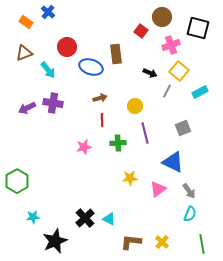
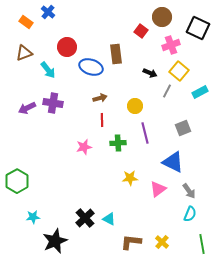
black square: rotated 10 degrees clockwise
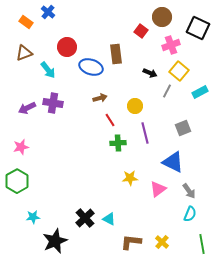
red line: moved 8 px right; rotated 32 degrees counterclockwise
pink star: moved 63 px left
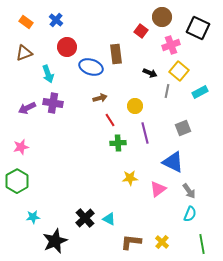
blue cross: moved 8 px right, 8 px down
cyan arrow: moved 4 px down; rotated 18 degrees clockwise
gray line: rotated 16 degrees counterclockwise
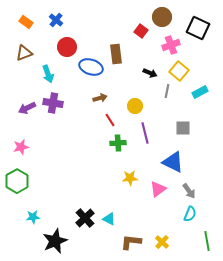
gray square: rotated 21 degrees clockwise
green line: moved 5 px right, 3 px up
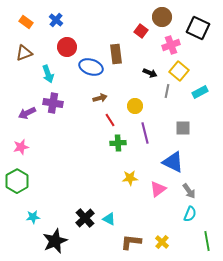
purple arrow: moved 5 px down
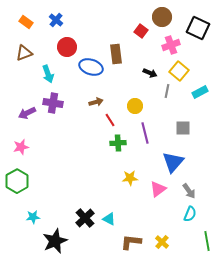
brown arrow: moved 4 px left, 4 px down
blue triangle: rotated 45 degrees clockwise
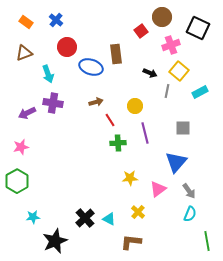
red square: rotated 16 degrees clockwise
blue triangle: moved 3 px right
yellow cross: moved 24 px left, 30 px up
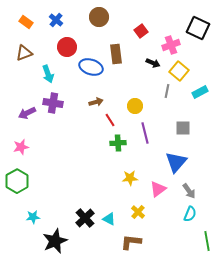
brown circle: moved 63 px left
black arrow: moved 3 px right, 10 px up
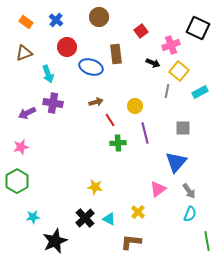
yellow star: moved 35 px left, 9 px down; rotated 14 degrees clockwise
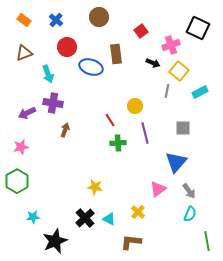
orange rectangle: moved 2 px left, 2 px up
brown arrow: moved 31 px left, 28 px down; rotated 56 degrees counterclockwise
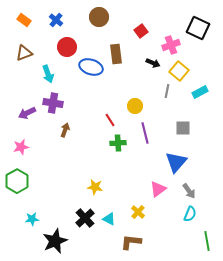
cyan star: moved 1 px left, 2 px down
